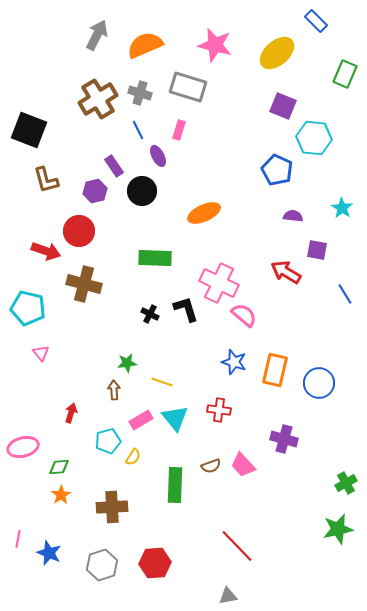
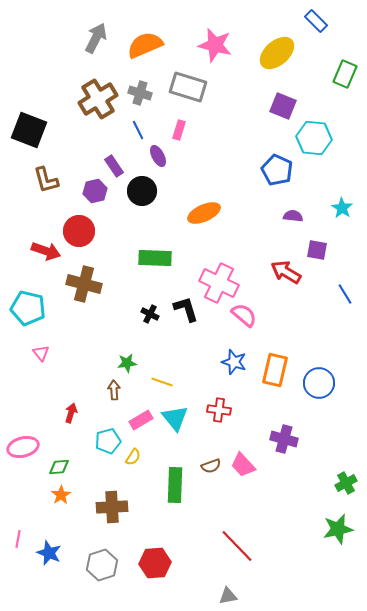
gray arrow at (97, 35): moved 1 px left, 3 px down
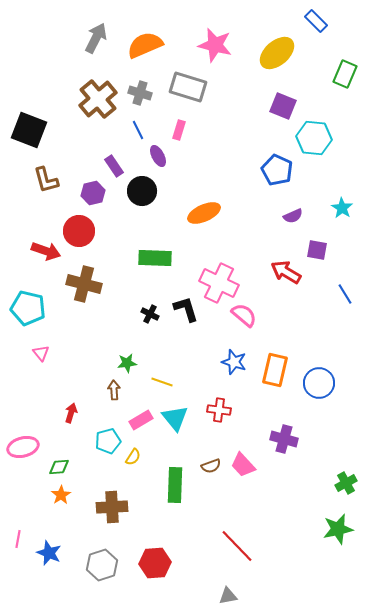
brown cross at (98, 99): rotated 9 degrees counterclockwise
purple hexagon at (95, 191): moved 2 px left, 2 px down
purple semicircle at (293, 216): rotated 150 degrees clockwise
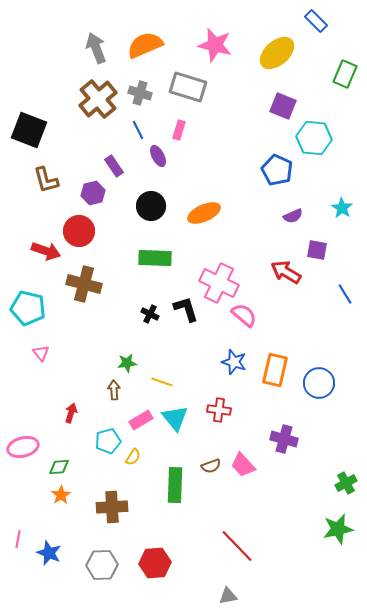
gray arrow at (96, 38): moved 10 px down; rotated 48 degrees counterclockwise
black circle at (142, 191): moved 9 px right, 15 px down
gray hexagon at (102, 565): rotated 16 degrees clockwise
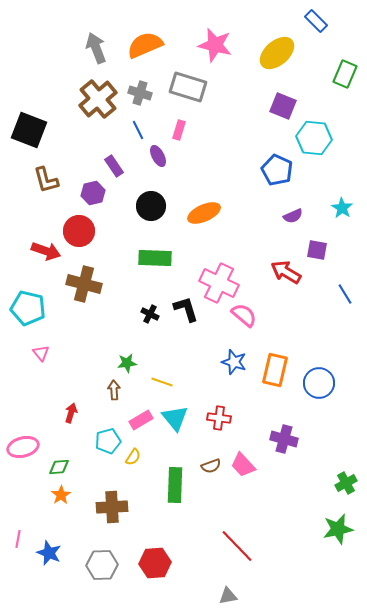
red cross at (219, 410): moved 8 px down
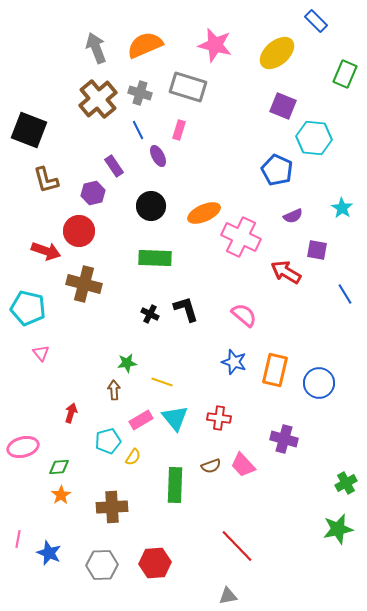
pink cross at (219, 283): moved 22 px right, 46 px up
